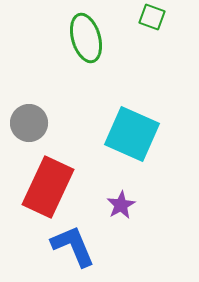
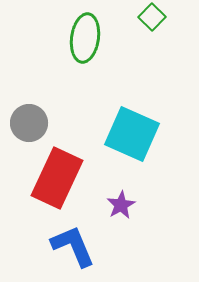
green square: rotated 24 degrees clockwise
green ellipse: moved 1 px left; rotated 24 degrees clockwise
red rectangle: moved 9 px right, 9 px up
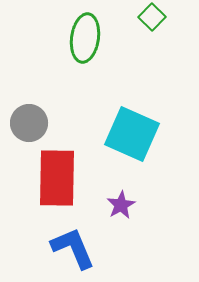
red rectangle: rotated 24 degrees counterclockwise
blue L-shape: moved 2 px down
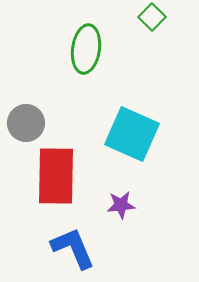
green ellipse: moved 1 px right, 11 px down
gray circle: moved 3 px left
red rectangle: moved 1 px left, 2 px up
purple star: rotated 24 degrees clockwise
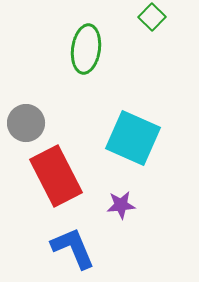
cyan square: moved 1 px right, 4 px down
red rectangle: rotated 28 degrees counterclockwise
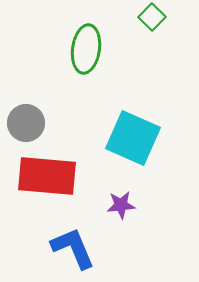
red rectangle: moved 9 px left; rotated 58 degrees counterclockwise
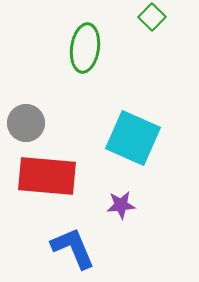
green ellipse: moved 1 px left, 1 px up
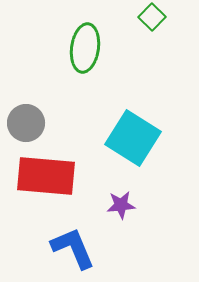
cyan square: rotated 8 degrees clockwise
red rectangle: moved 1 px left
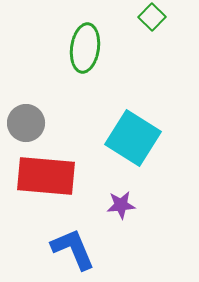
blue L-shape: moved 1 px down
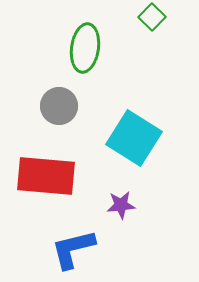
gray circle: moved 33 px right, 17 px up
cyan square: moved 1 px right
blue L-shape: rotated 81 degrees counterclockwise
